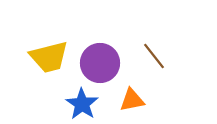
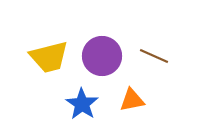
brown line: rotated 28 degrees counterclockwise
purple circle: moved 2 px right, 7 px up
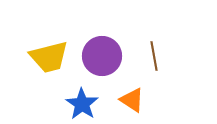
brown line: rotated 56 degrees clockwise
orange triangle: rotated 44 degrees clockwise
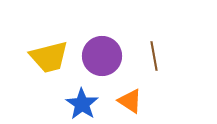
orange triangle: moved 2 px left, 1 px down
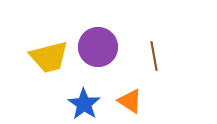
purple circle: moved 4 px left, 9 px up
blue star: moved 2 px right
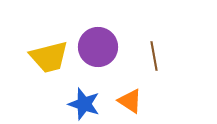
blue star: rotated 16 degrees counterclockwise
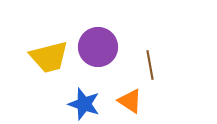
brown line: moved 4 px left, 9 px down
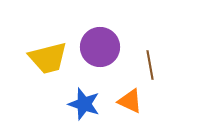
purple circle: moved 2 px right
yellow trapezoid: moved 1 px left, 1 px down
orange triangle: rotated 8 degrees counterclockwise
